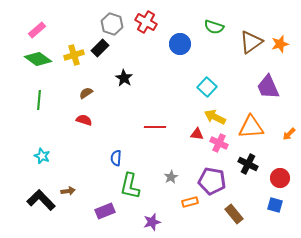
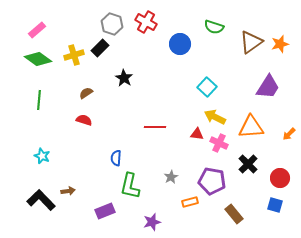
purple trapezoid: rotated 124 degrees counterclockwise
black cross: rotated 18 degrees clockwise
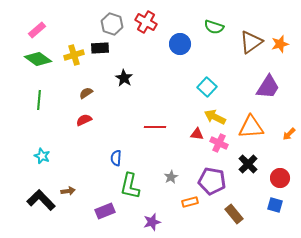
black rectangle: rotated 42 degrees clockwise
red semicircle: rotated 42 degrees counterclockwise
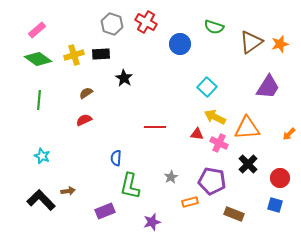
black rectangle: moved 1 px right, 6 px down
orange triangle: moved 4 px left, 1 px down
brown rectangle: rotated 30 degrees counterclockwise
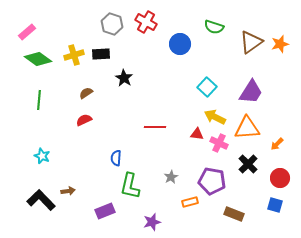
pink rectangle: moved 10 px left, 2 px down
purple trapezoid: moved 17 px left, 5 px down
orange arrow: moved 12 px left, 10 px down
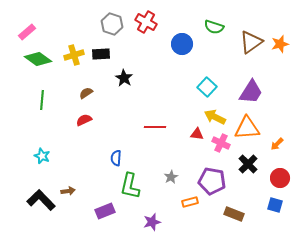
blue circle: moved 2 px right
green line: moved 3 px right
pink cross: moved 2 px right
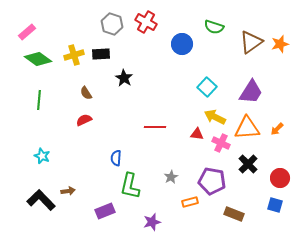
brown semicircle: rotated 88 degrees counterclockwise
green line: moved 3 px left
orange arrow: moved 15 px up
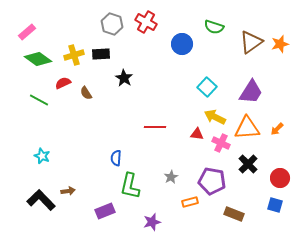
green line: rotated 66 degrees counterclockwise
red semicircle: moved 21 px left, 37 px up
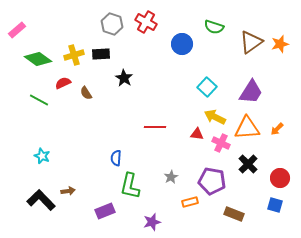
pink rectangle: moved 10 px left, 2 px up
